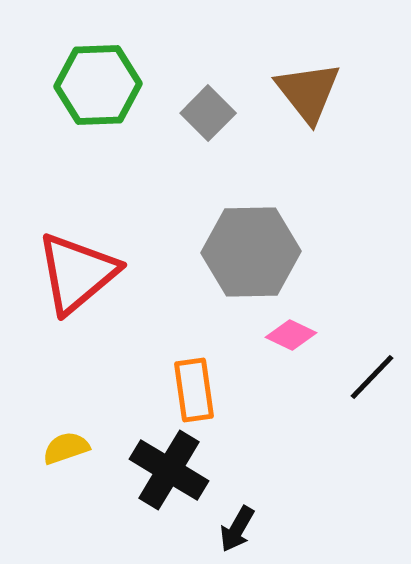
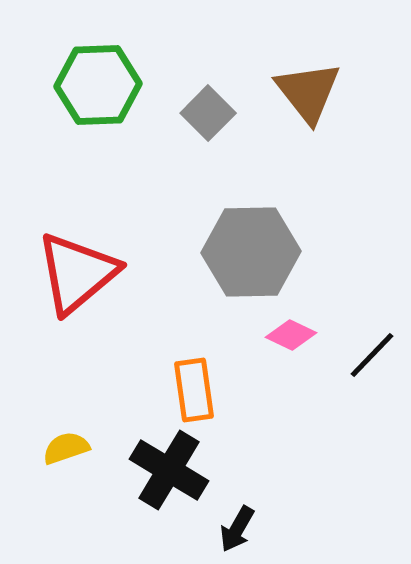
black line: moved 22 px up
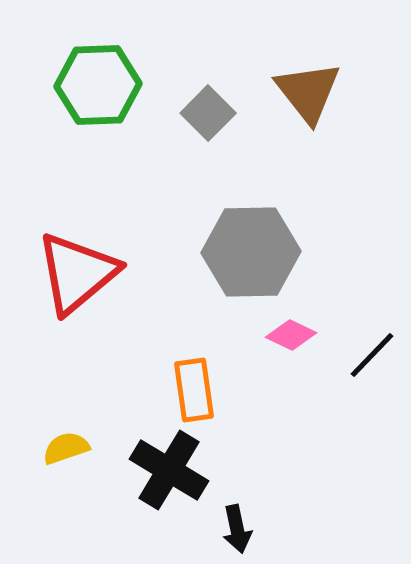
black arrow: rotated 42 degrees counterclockwise
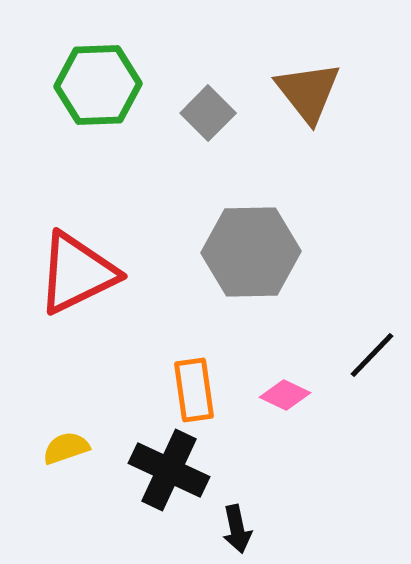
red triangle: rotated 14 degrees clockwise
pink diamond: moved 6 px left, 60 px down
black cross: rotated 6 degrees counterclockwise
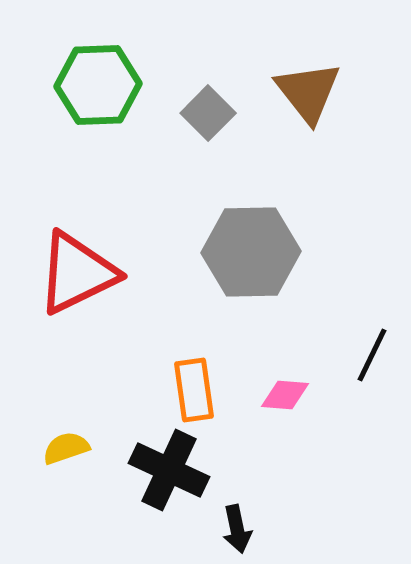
black line: rotated 18 degrees counterclockwise
pink diamond: rotated 21 degrees counterclockwise
